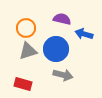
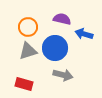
orange circle: moved 2 px right, 1 px up
blue circle: moved 1 px left, 1 px up
red rectangle: moved 1 px right
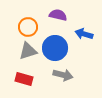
purple semicircle: moved 4 px left, 4 px up
red rectangle: moved 5 px up
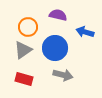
blue arrow: moved 1 px right, 2 px up
gray triangle: moved 5 px left, 1 px up; rotated 18 degrees counterclockwise
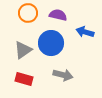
orange circle: moved 14 px up
blue circle: moved 4 px left, 5 px up
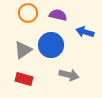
blue circle: moved 2 px down
gray arrow: moved 6 px right
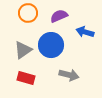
purple semicircle: moved 1 px right, 1 px down; rotated 36 degrees counterclockwise
red rectangle: moved 2 px right, 1 px up
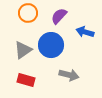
purple semicircle: rotated 24 degrees counterclockwise
red rectangle: moved 2 px down
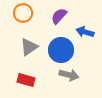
orange circle: moved 5 px left
blue circle: moved 10 px right, 5 px down
gray triangle: moved 6 px right, 3 px up
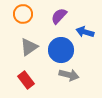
orange circle: moved 1 px down
red rectangle: rotated 36 degrees clockwise
